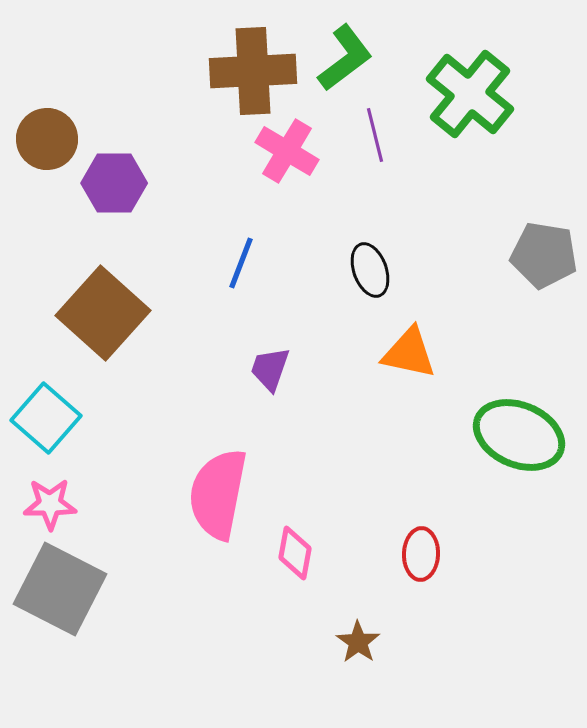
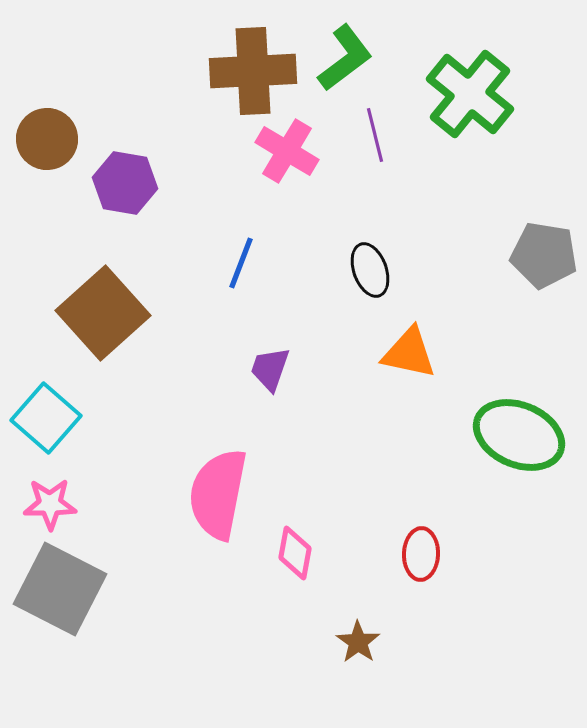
purple hexagon: moved 11 px right; rotated 10 degrees clockwise
brown square: rotated 6 degrees clockwise
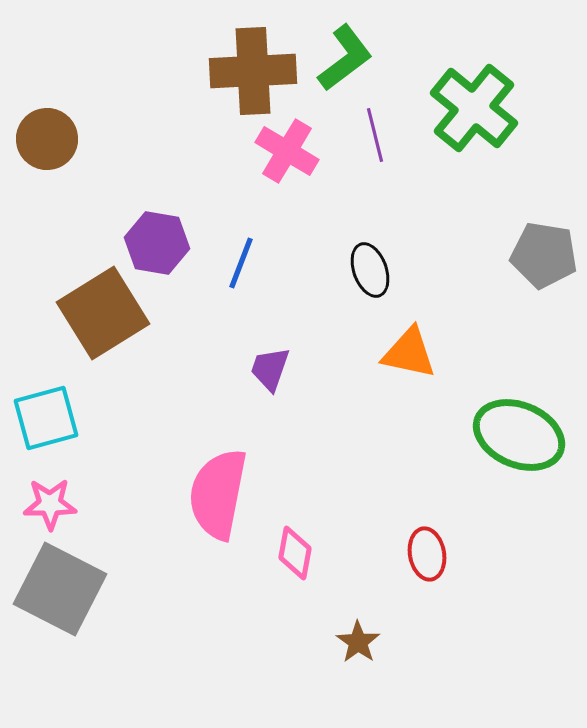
green cross: moved 4 px right, 14 px down
purple hexagon: moved 32 px right, 60 px down
brown square: rotated 10 degrees clockwise
cyan square: rotated 34 degrees clockwise
red ellipse: moved 6 px right; rotated 12 degrees counterclockwise
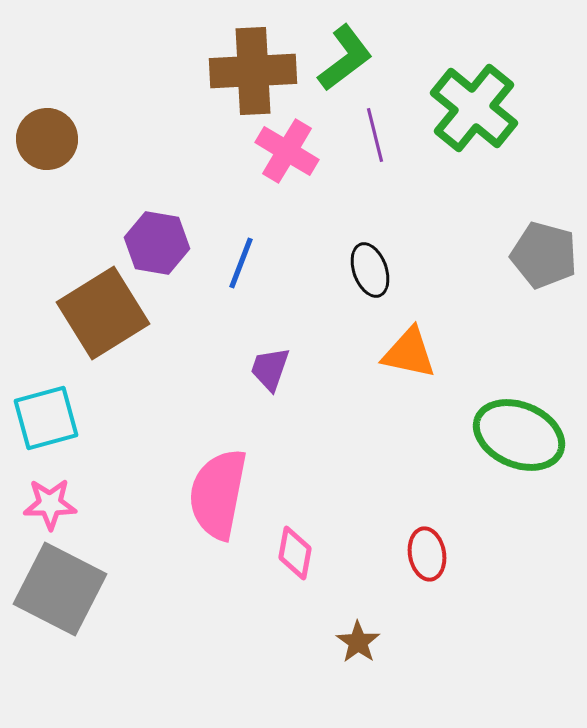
gray pentagon: rotated 6 degrees clockwise
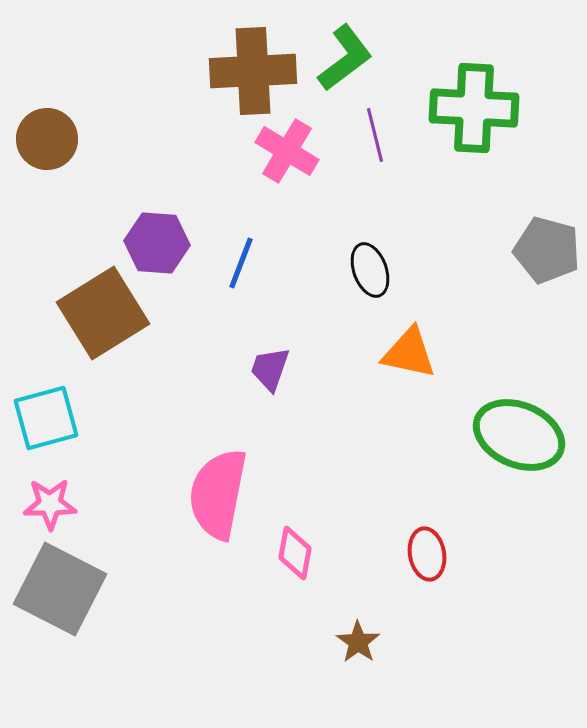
green cross: rotated 36 degrees counterclockwise
purple hexagon: rotated 6 degrees counterclockwise
gray pentagon: moved 3 px right, 5 px up
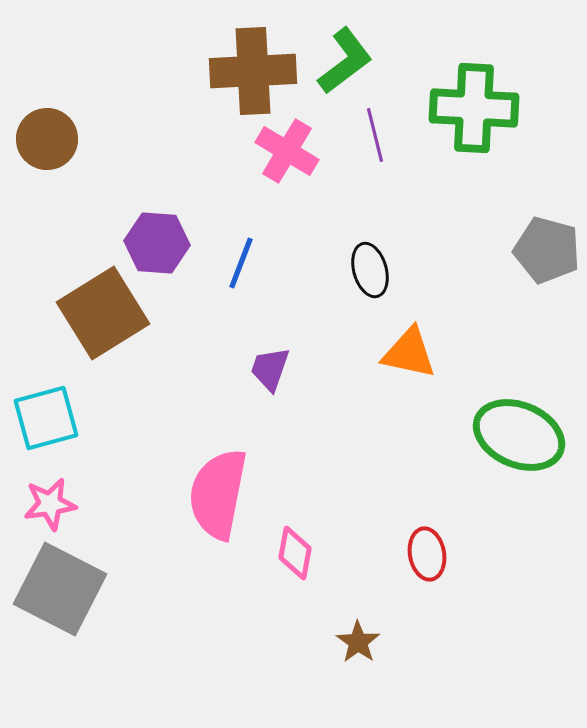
green L-shape: moved 3 px down
black ellipse: rotated 4 degrees clockwise
pink star: rotated 8 degrees counterclockwise
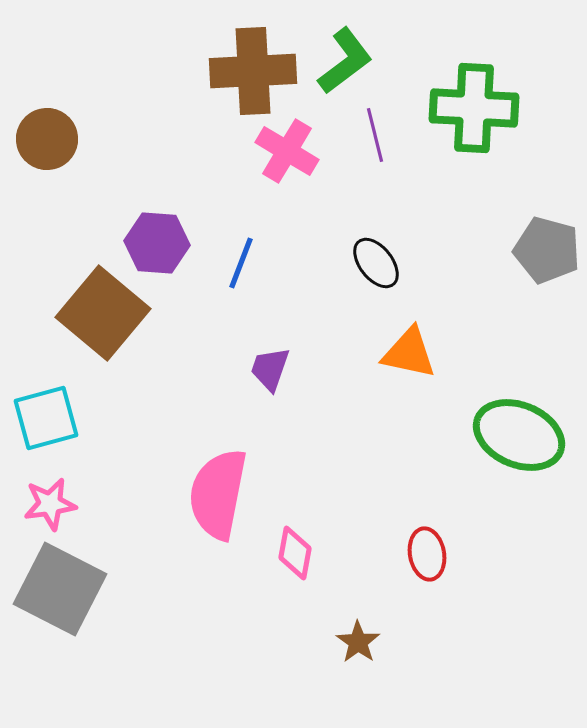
black ellipse: moved 6 px right, 7 px up; rotated 22 degrees counterclockwise
brown square: rotated 18 degrees counterclockwise
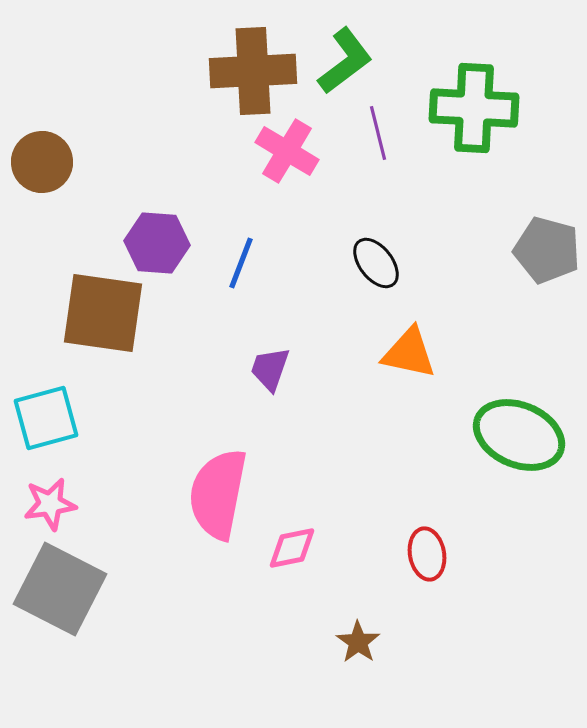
purple line: moved 3 px right, 2 px up
brown circle: moved 5 px left, 23 px down
brown square: rotated 32 degrees counterclockwise
pink diamond: moved 3 px left, 5 px up; rotated 68 degrees clockwise
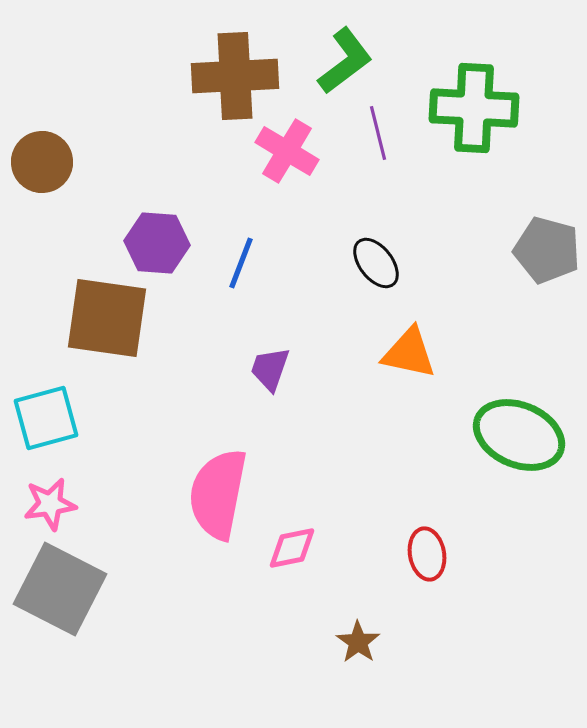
brown cross: moved 18 px left, 5 px down
brown square: moved 4 px right, 5 px down
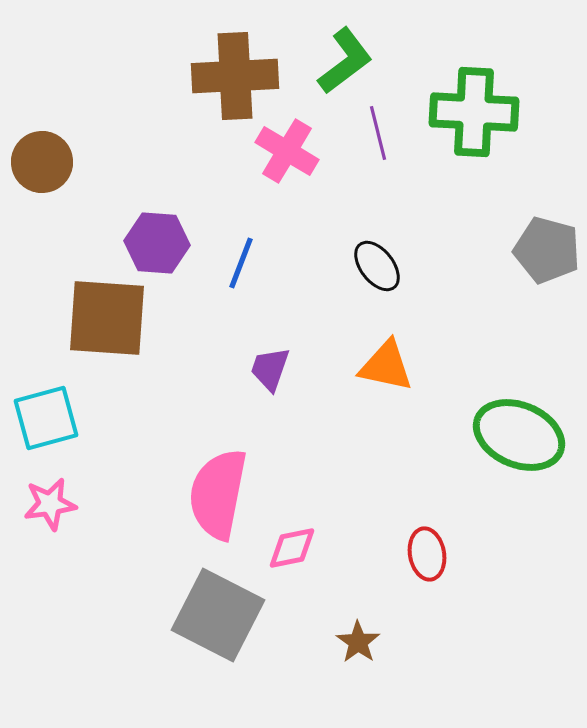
green cross: moved 4 px down
black ellipse: moved 1 px right, 3 px down
brown square: rotated 4 degrees counterclockwise
orange triangle: moved 23 px left, 13 px down
gray square: moved 158 px right, 26 px down
